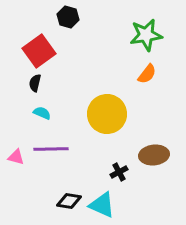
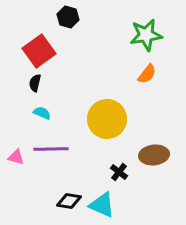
yellow circle: moved 5 px down
black cross: rotated 24 degrees counterclockwise
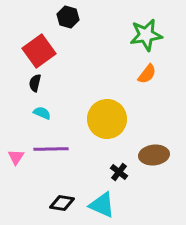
pink triangle: rotated 48 degrees clockwise
black diamond: moved 7 px left, 2 px down
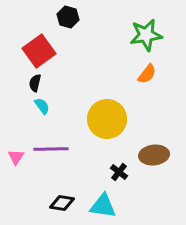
cyan semicircle: moved 7 px up; rotated 30 degrees clockwise
cyan triangle: moved 1 px right, 1 px down; rotated 16 degrees counterclockwise
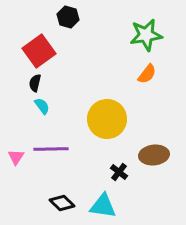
black diamond: rotated 35 degrees clockwise
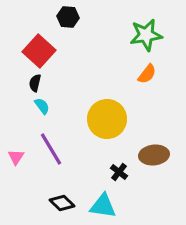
black hexagon: rotated 10 degrees counterclockwise
red square: rotated 12 degrees counterclockwise
purple line: rotated 60 degrees clockwise
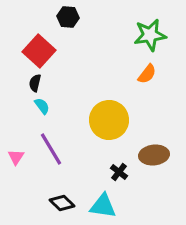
green star: moved 4 px right
yellow circle: moved 2 px right, 1 px down
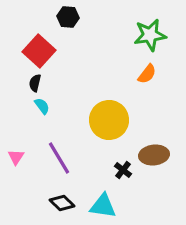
purple line: moved 8 px right, 9 px down
black cross: moved 4 px right, 2 px up
